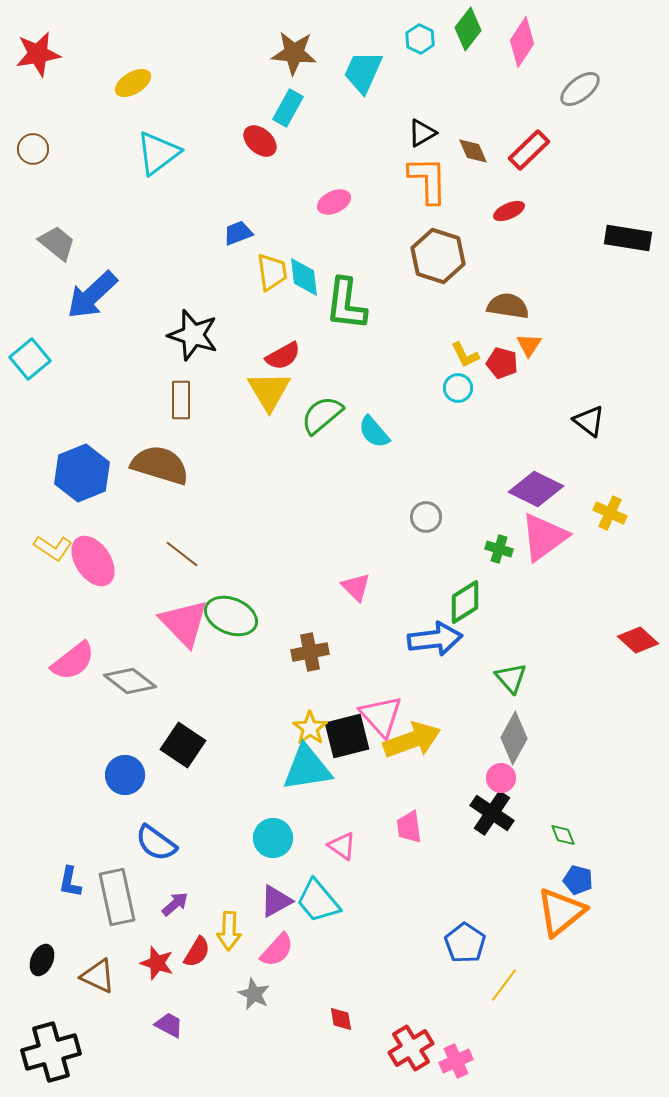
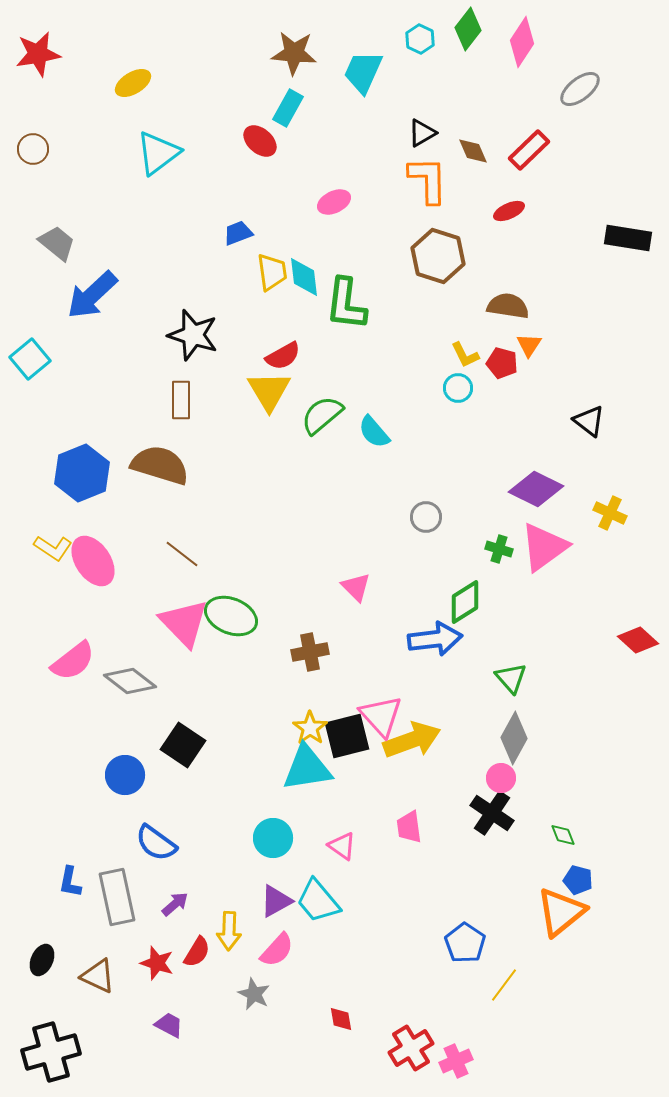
pink triangle at (544, 537): moved 10 px down
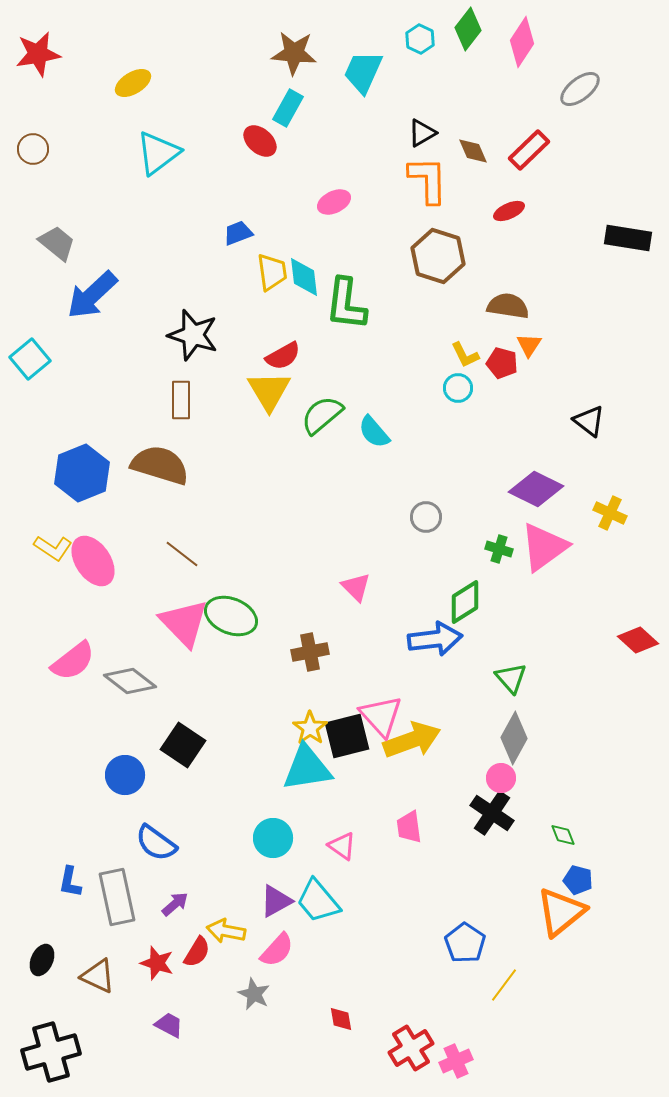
yellow arrow at (229, 931): moved 3 px left; rotated 99 degrees clockwise
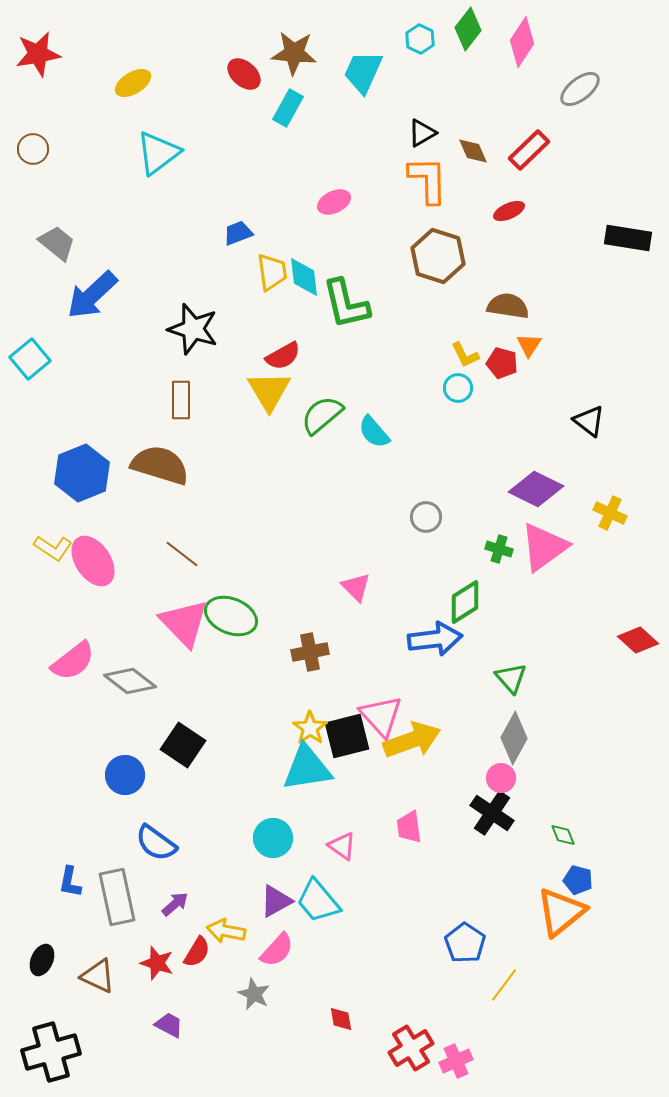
red ellipse at (260, 141): moved 16 px left, 67 px up
green L-shape at (346, 304): rotated 20 degrees counterclockwise
black star at (193, 335): moved 6 px up
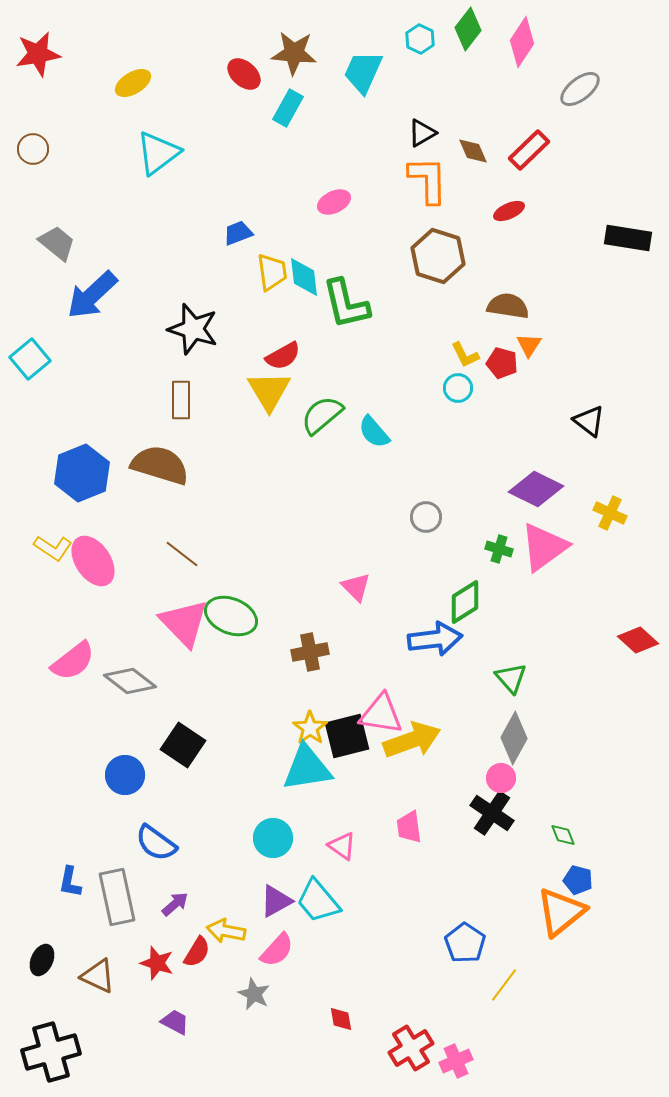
pink triangle at (381, 716): moved 2 px up; rotated 39 degrees counterclockwise
purple trapezoid at (169, 1025): moved 6 px right, 3 px up
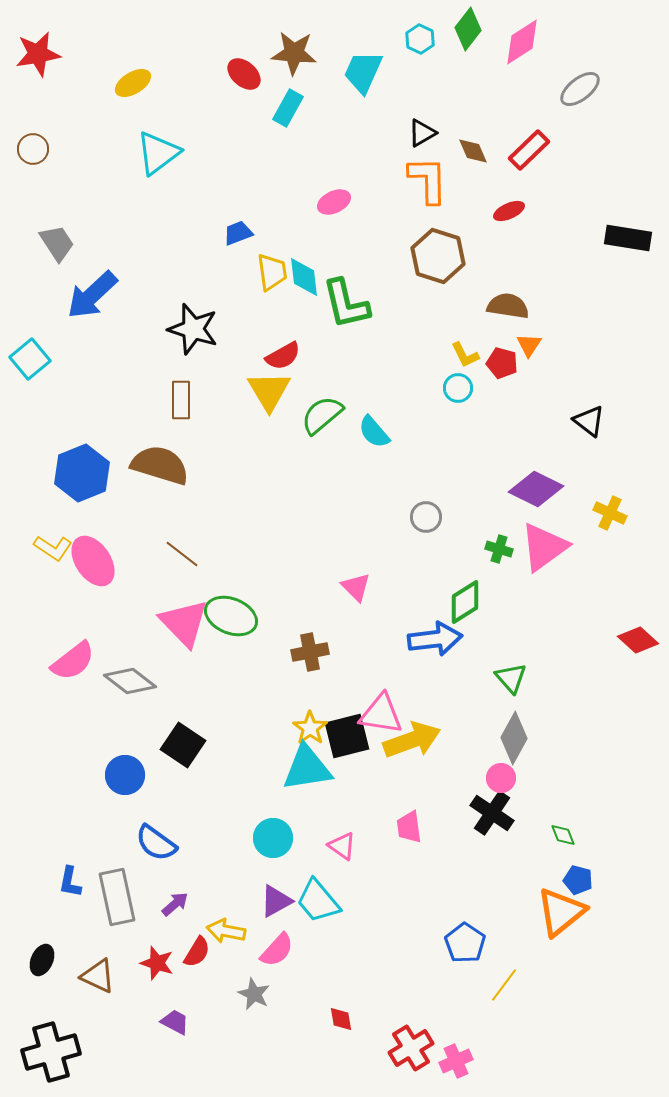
pink diamond at (522, 42): rotated 24 degrees clockwise
gray trapezoid at (57, 243): rotated 18 degrees clockwise
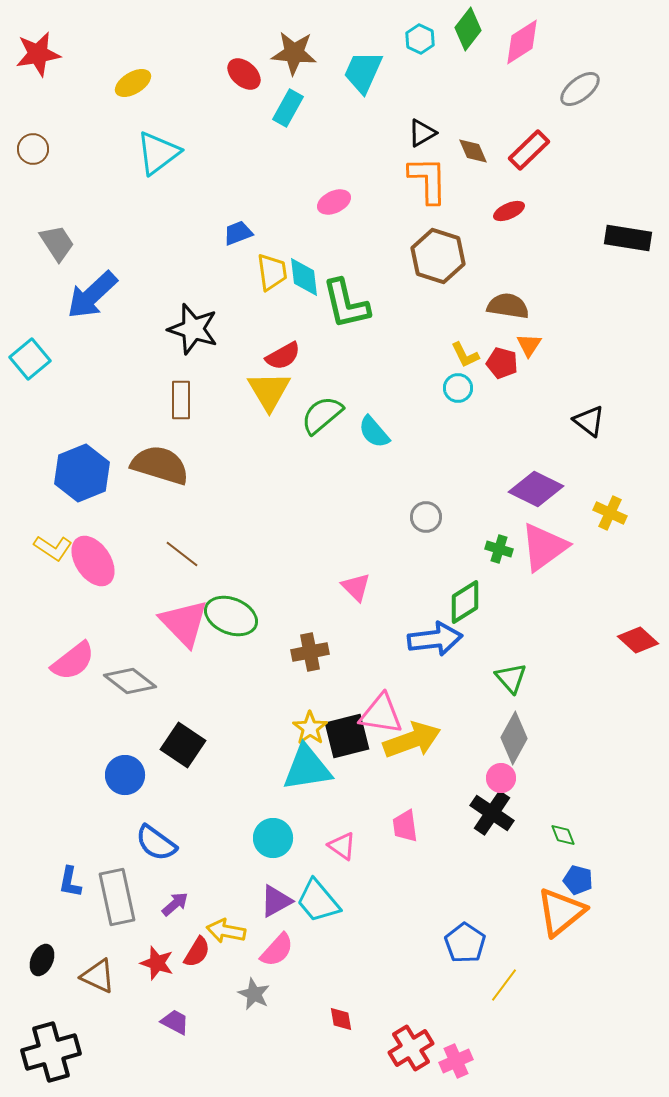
pink trapezoid at (409, 827): moved 4 px left, 1 px up
